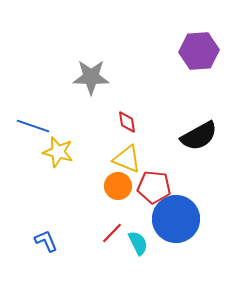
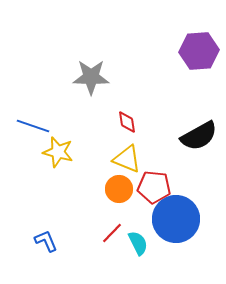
orange circle: moved 1 px right, 3 px down
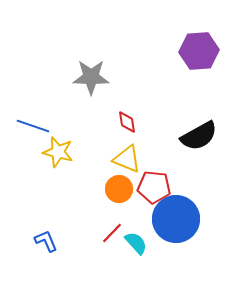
cyan semicircle: moved 2 px left; rotated 15 degrees counterclockwise
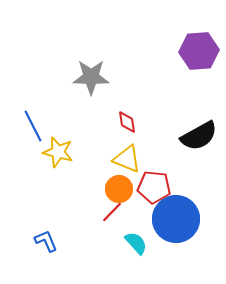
blue line: rotated 44 degrees clockwise
red line: moved 21 px up
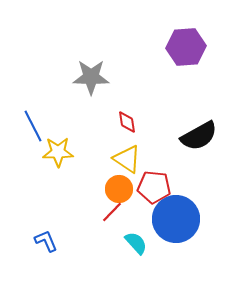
purple hexagon: moved 13 px left, 4 px up
yellow star: rotated 16 degrees counterclockwise
yellow triangle: rotated 12 degrees clockwise
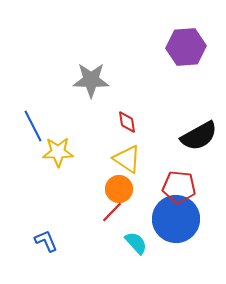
gray star: moved 3 px down
red pentagon: moved 25 px right
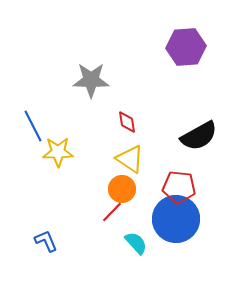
yellow triangle: moved 3 px right
orange circle: moved 3 px right
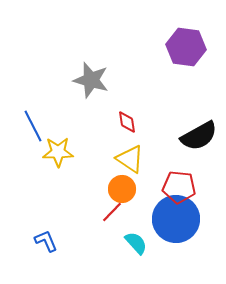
purple hexagon: rotated 12 degrees clockwise
gray star: rotated 15 degrees clockwise
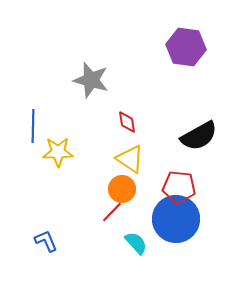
blue line: rotated 28 degrees clockwise
